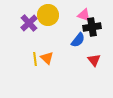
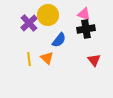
pink triangle: moved 1 px up
black cross: moved 6 px left, 2 px down
blue semicircle: moved 19 px left
yellow line: moved 6 px left
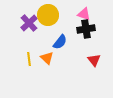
blue semicircle: moved 1 px right, 2 px down
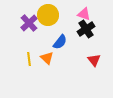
black cross: rotated 24 degrees counterclockwise
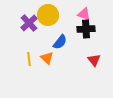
black cross: rotated 30 degrees clockwise
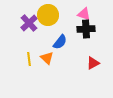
red triangle: moved 1 px left, 3 px down; rotated 40 degrees clockwise
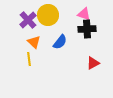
purple cross: moved 1 px left, 3 px up
black cross: moved 1 px right
orange triangle: moved 13 px left, 16 px up
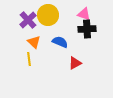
blue semicircle: rotated 105 degrees counterclockwise
red triangle: moved 18 px left
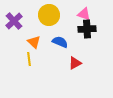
yellow circle: moved 1 px right
purple cross: moved 14 px left, 1 px down
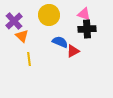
orange triangle: moved 12 px left, 6 px up
red triangle: moved 2 px left, 12 px up
